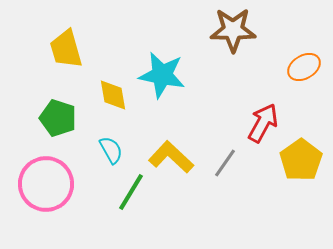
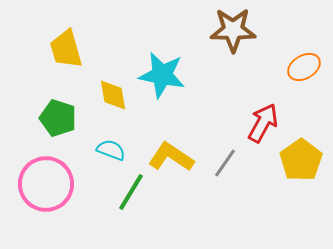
cyan semicircle: rotated 40 degrees counterclockwise
yellow L-shape: rotated 9 degrees counterclockwise
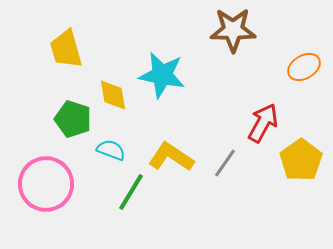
green pentagon: moved 15 px right, 1 px down
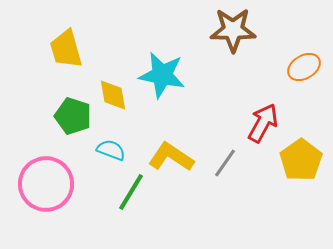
green pentagon: moved 3 px up
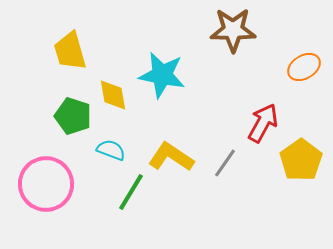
yellow trapezoid: moved 4 px right, 2 px down
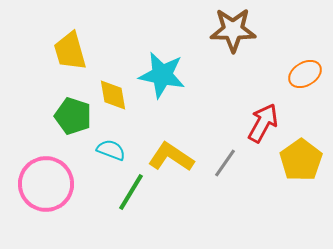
orange ellipse: moved 1 px right, 7 px down
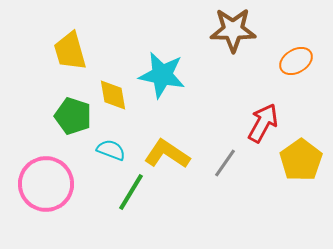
orange ellipse: moved 9 px left, 13 px up
yellow L-shape: moved 4 px left, 3 px up
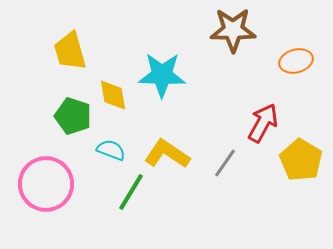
orange ellipse: rotated 16 degrees clockwise
cyan star: rotated 9 degrees counterclockwise
yellow pentagon: rotated 6 degrees counterclockwise
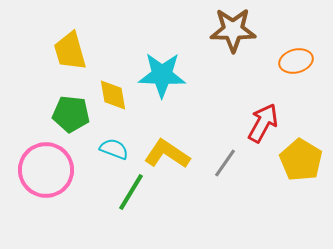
green pentagon: moved 2 px left, 2 px up; rotated 12 degrees counterclockwise
cyan semicircle: moved 3 px right, 1 px up
pink circle: moved 14 px up
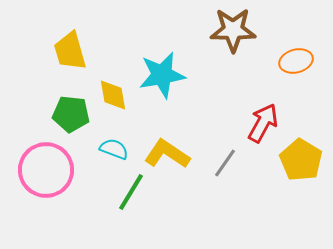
cyan star: rotated 12 degrees counterclockwise
